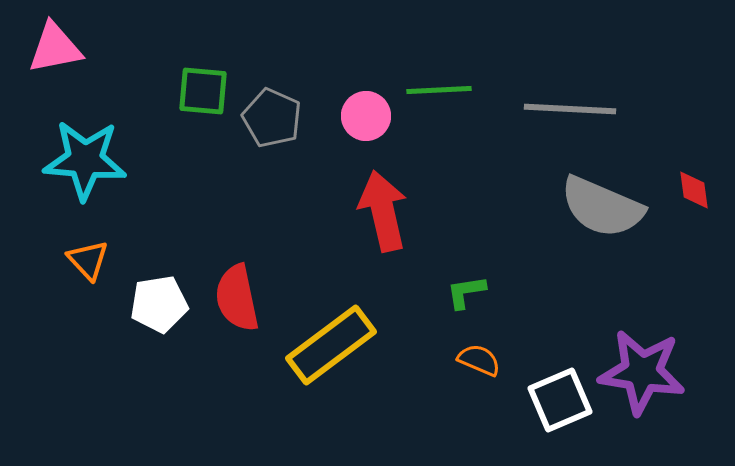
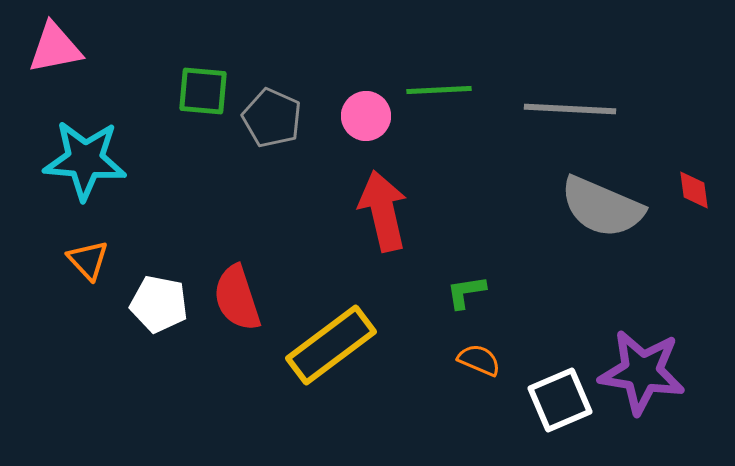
red semicircle: rotated 6 degrees counterclockwise
white pentagon: rotated 20 degrees clockwise
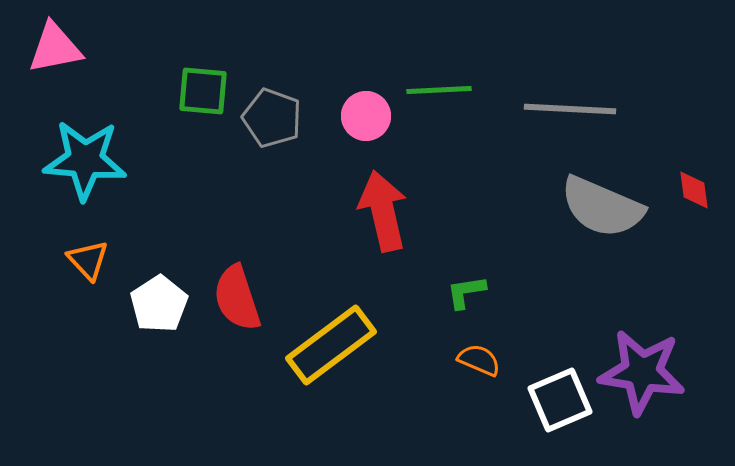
gray pentagon: rotated 4 degrees counterclockwise
white pentagon: rotated 28 degrees clockwise
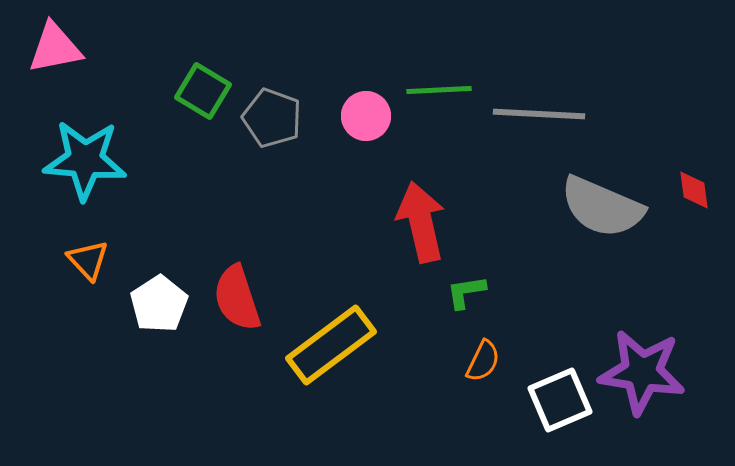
green square: rotated 26 degrees clockwise
gray line: moved 31 px left, 5 px down
red arrow: moved 38 px right, 11 px down
orange semicircle: moved 4 px right, 1 px down; rotated 93 degrees clockwise
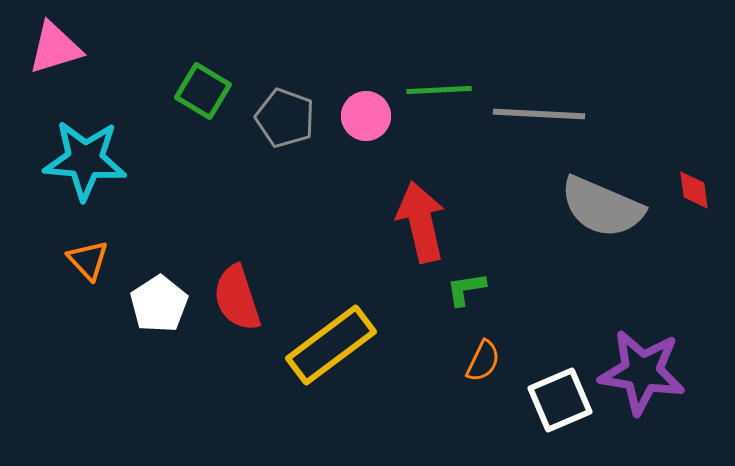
pink triangle: rotated 6 degrees counterclockwise
gray pentagon: moved 13 px right
green L-shape: moved 3 px up
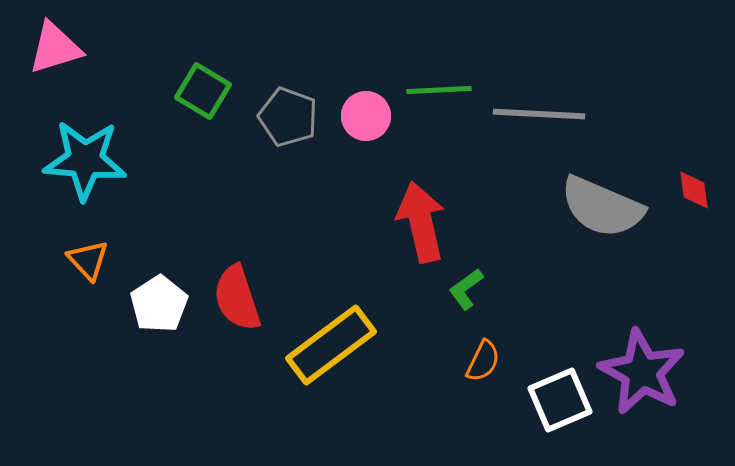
gray pentagon: moved 3 px right, 1 px up
green L-shape: rotated 27 degrees counterclockwise
purple star: rotated 20 degrees clockwise
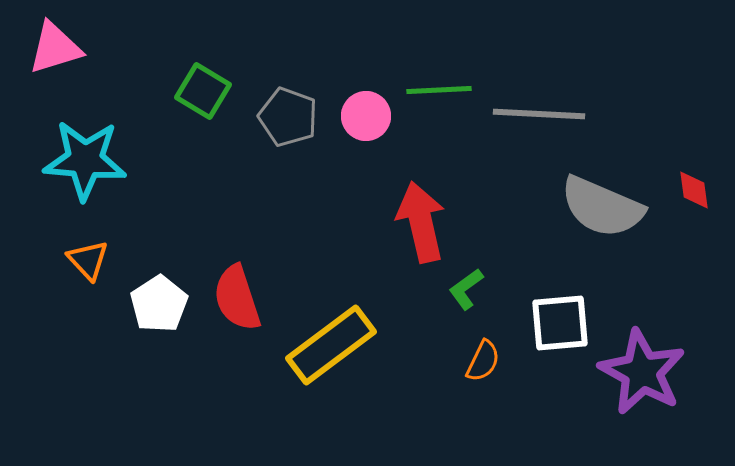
white square: moved 77 px up; rotated 18 degrees clockwise
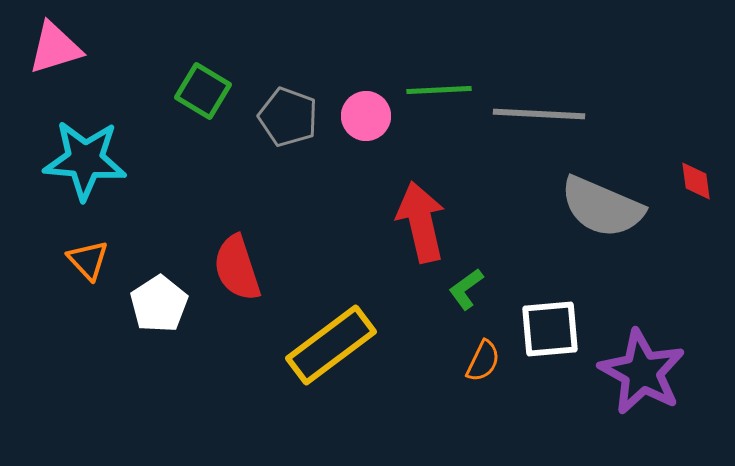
red diamond: moved 2 px right, 9 px up
red semicircle: moved 30 px up
white square: moved 10 px left, 6 px down
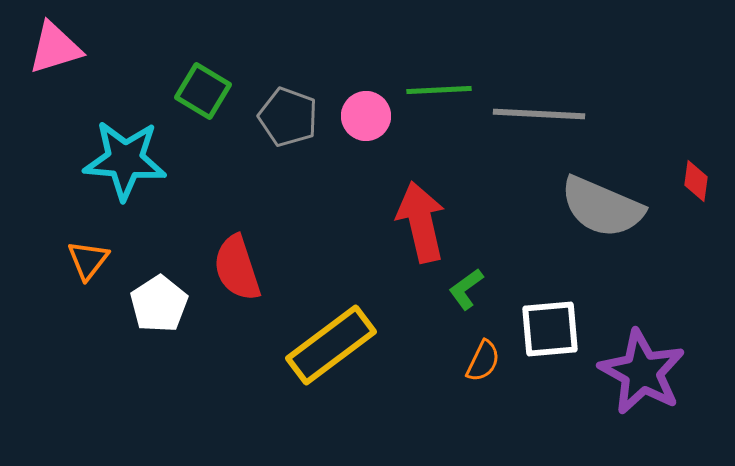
cyan star: moved 40 px right
red diamond: rotated 15 degrees clockwise
orange triangle: rotated 21 degrees clockwise
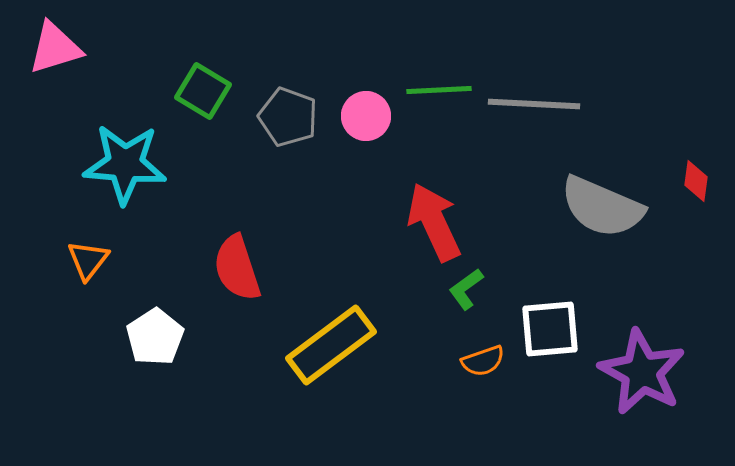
gray line: moved 5 px left, 10 px up
cyan star: moved 4 px down
red arrow: moved 13 px right; rotated 12 degrees counterclockwise
white pentagon: moved 4 px left, 33 px down
orange semicircle: rotated 45 degrees clockwise
